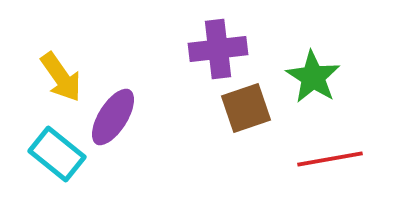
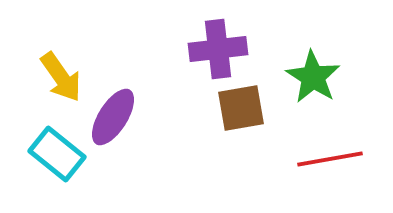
brown square: moved 5 px left; rotated 9 degrees clockwise
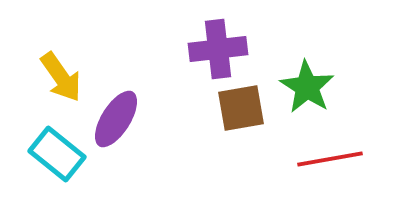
green star: moved 6 px left, 10 px down
purple ellipse: moved 3 px right, 2 px down
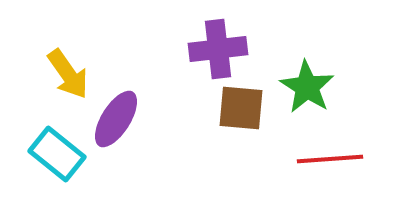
yellow arrow: moved 7 px right, 3 px up
brown square: rotated 15 degrees clockwise
red line: rotated 6 degrees clockwise
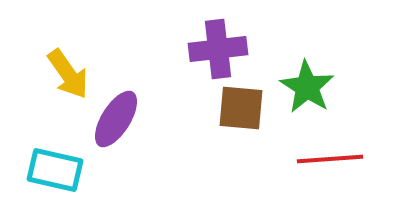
cyan rectangle: moved 2 px left, 16 px down; rotated 26 degrees counterclockwise
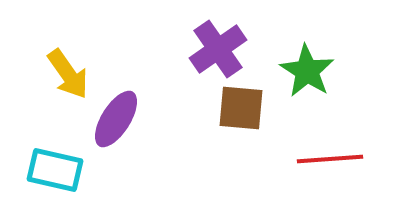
purple cross: rotated 28 degrees counterclockwise
green star: moved 16 px up
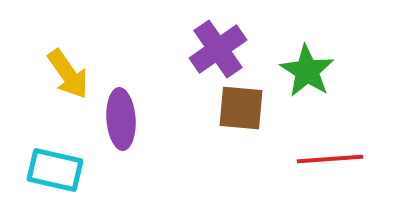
purple ellipse: moved 5 px right; rotated 36 degrees counterclockwise
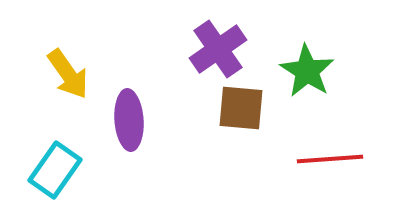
purple ellipse: moved 8 px right, 1 px down
cyan rectangle: rotated 68 degrees counterclockwise
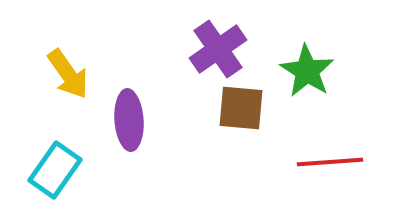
red line: moved 3 px down
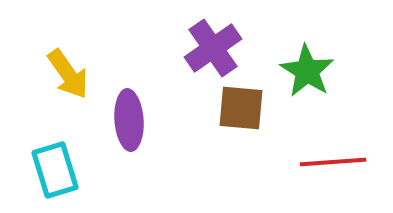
purple cross: moved 5 px left, 1 px up
red line: moved 3 px right
cyan rectangle: rotated 52 degrees counterclockwise
